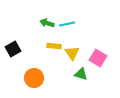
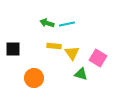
black square: rotated 28 degrees clockwise
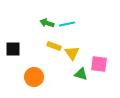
yellow rectangle: rotated 16 degrees clockwise
pink square: moved 1 px right, 6 px down; rotated 24 degrees counterclockwise
orange circle: moved 1 px up
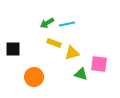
green arrow: rotated 48 degrees counterclockwise
yellow rectangle: moved 3 px up
yellow triangle: rotated 49 degrees clockwise
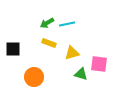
yellow rectangle: moved 5 px left
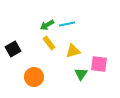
green arrow: moved 2 px down
yellow rectangle: rotated 32 degrees clockwise
black square: rotated 28 degrees counterclockwise
yellow triangle: moved 1 px right, 2 px up
green triangle: rotated 48 degrees clockwise
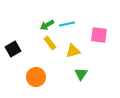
yellow rectangle: moved 1 px right
pink square: moved 29 px up
orange circle: moved 2 px right
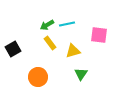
orange circle: moved 2 px right
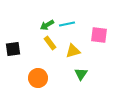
black square: rotated 21 degrees clockwise
orange circle: moved 1 px down
